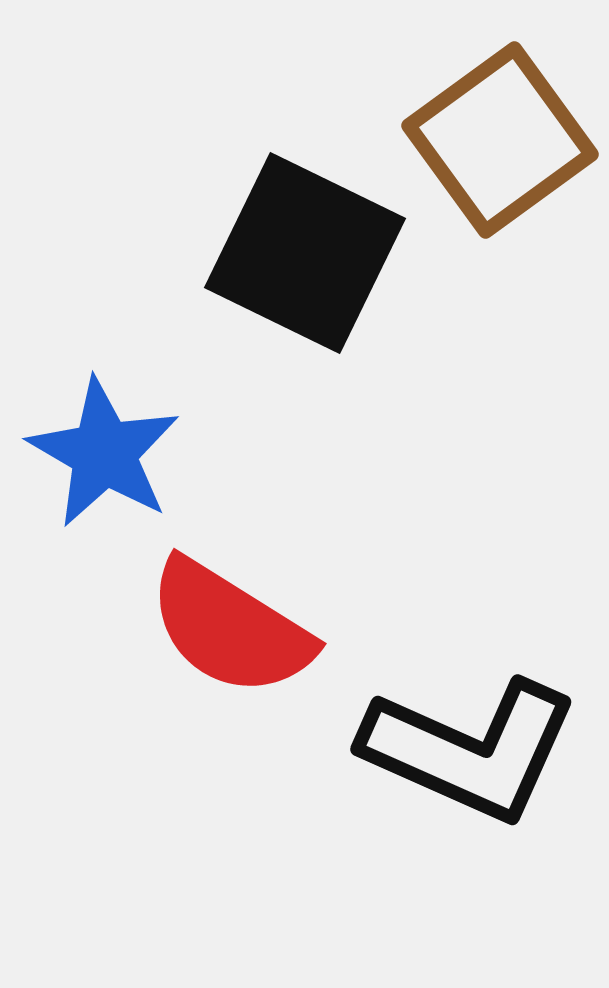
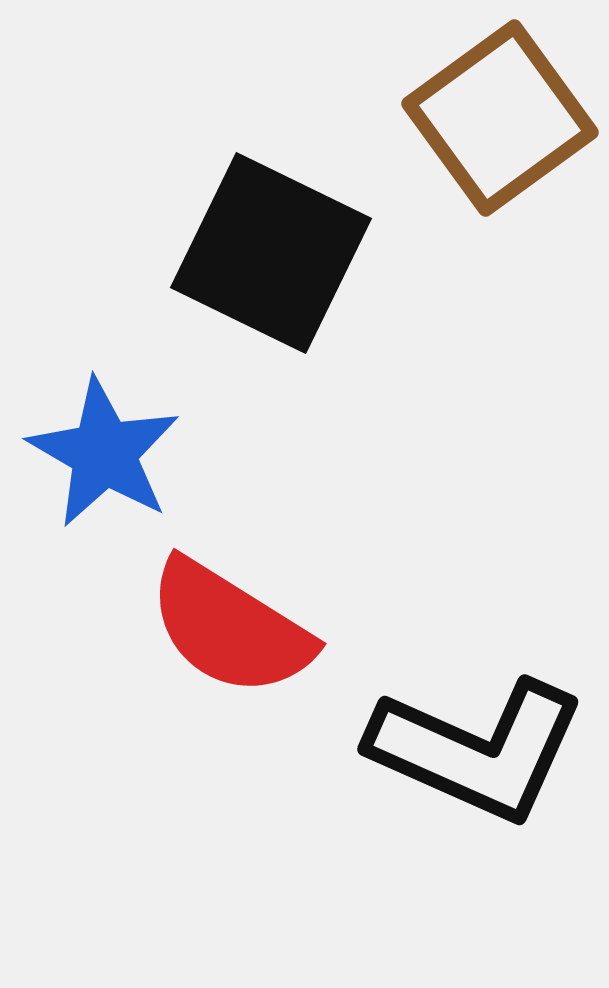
brown square: moved 22 px up
black square: moved 34 px left
black L-shape: moved 7 px right
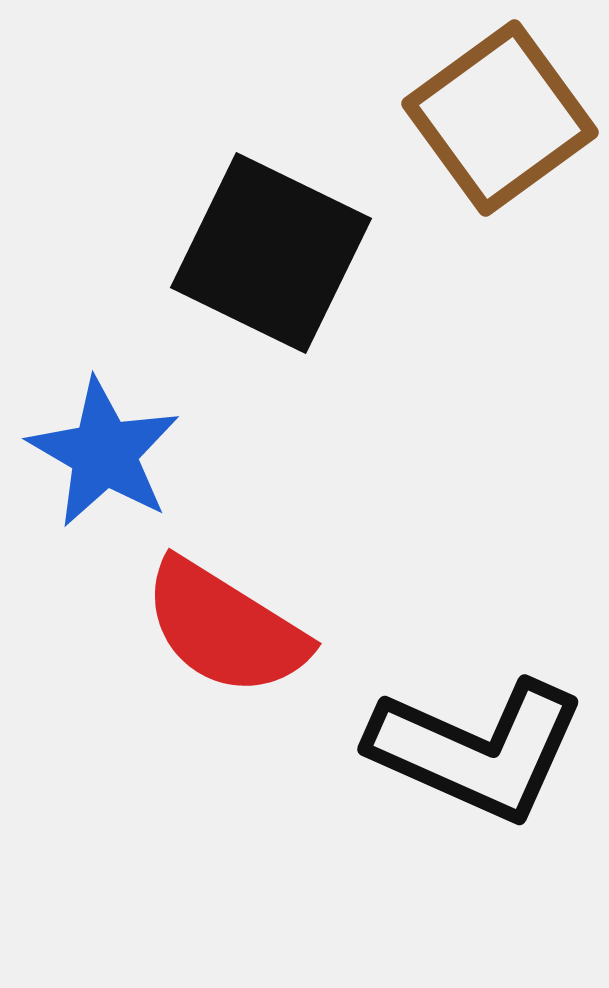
red semicircle: moved 5 px left
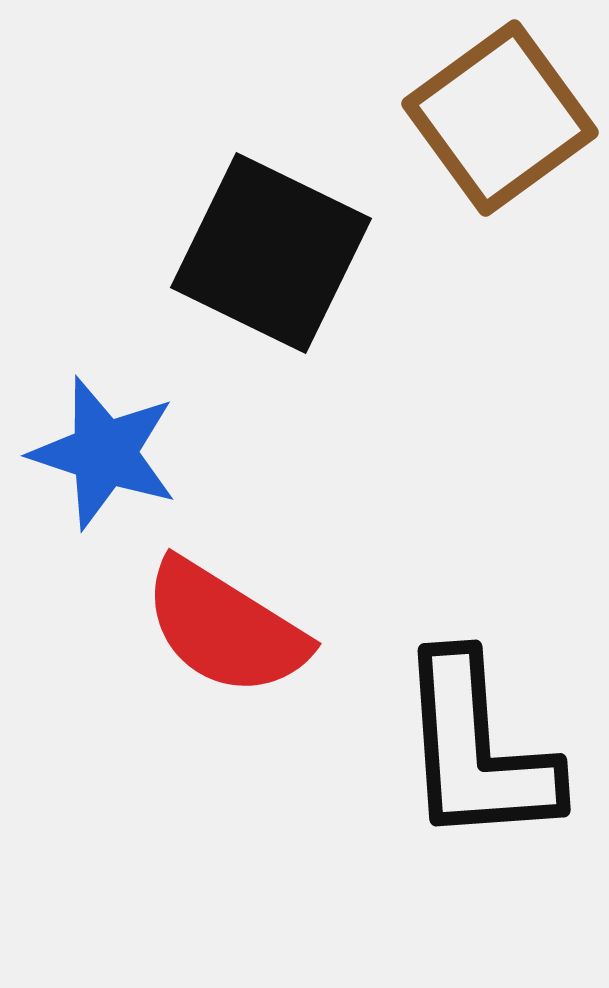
blue star: rotated 12 degrees counterclockwise
black L-shape: rotated 62 degrees clockwise
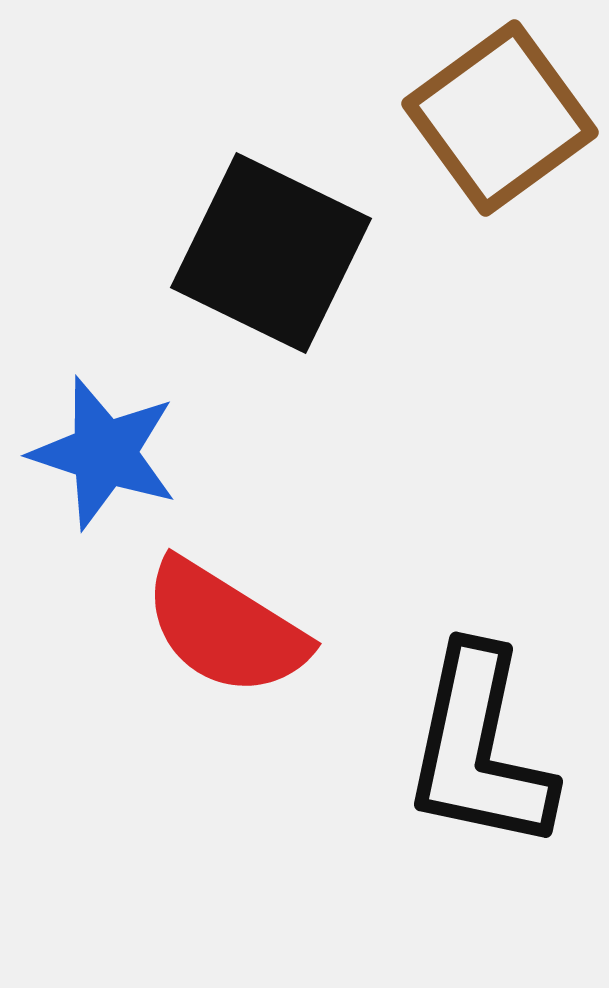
black L-shape: moved 2 px right, 1 px up; rotated 16 degrees clockwise
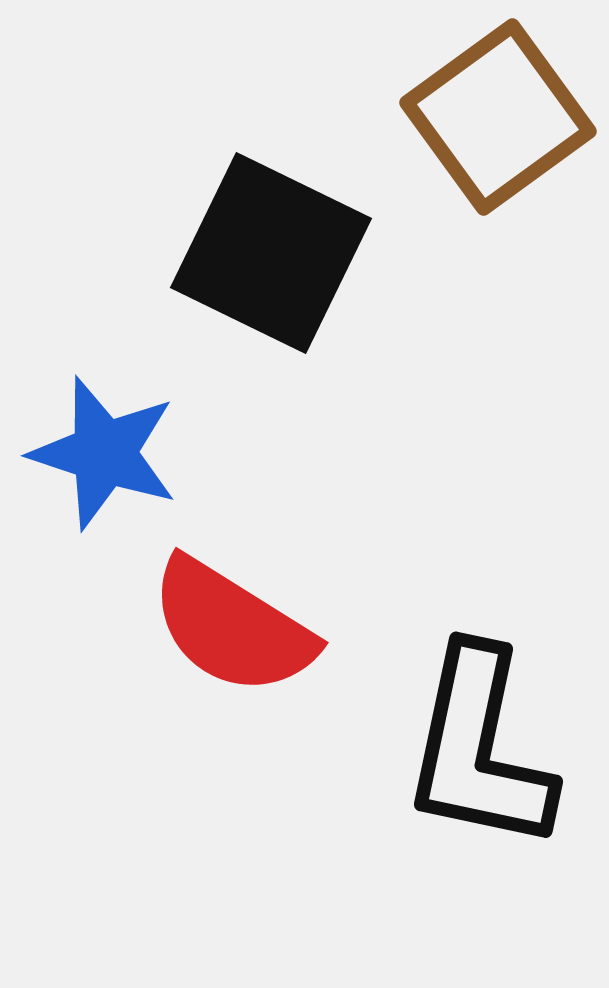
brown square: moved 2 px left, 1 px up
red semicircle: moved 7 px right, 1 px up
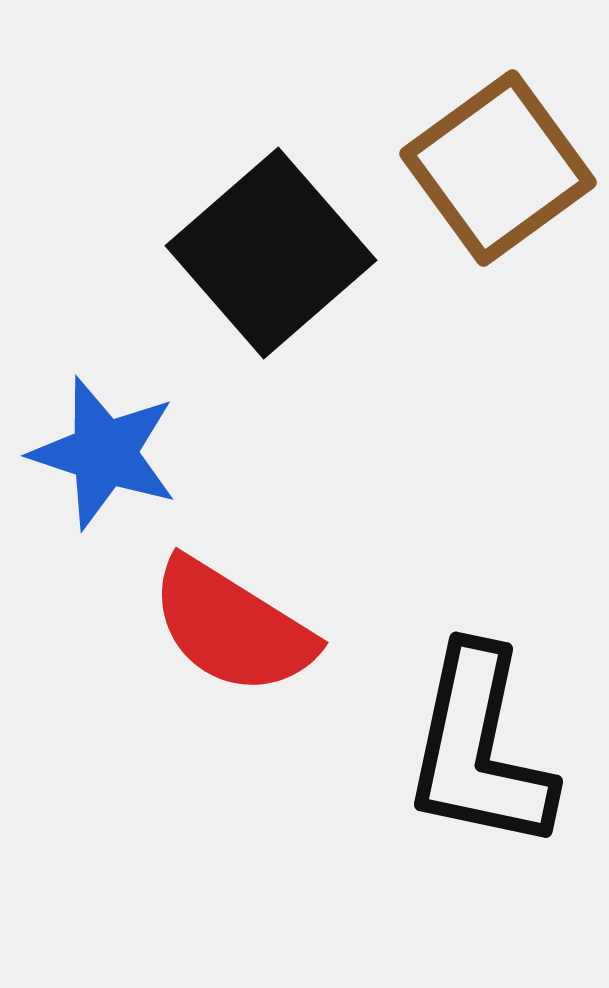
brown square: moved 51 px down
black square: rotated 23 degrees clockwise
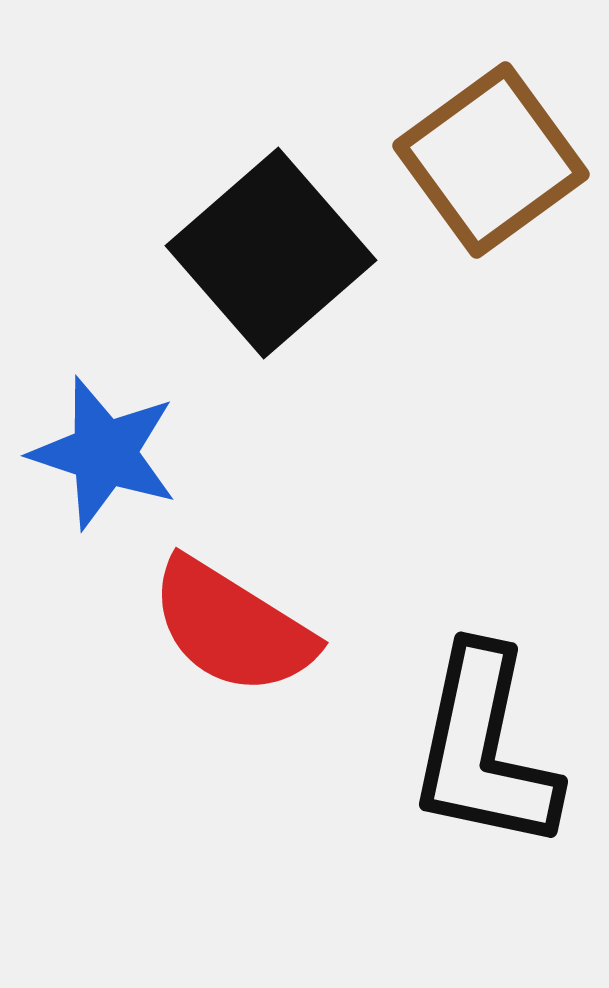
brown square: moved 7 px left, 8 px up
black L-shape: moved 5 px right
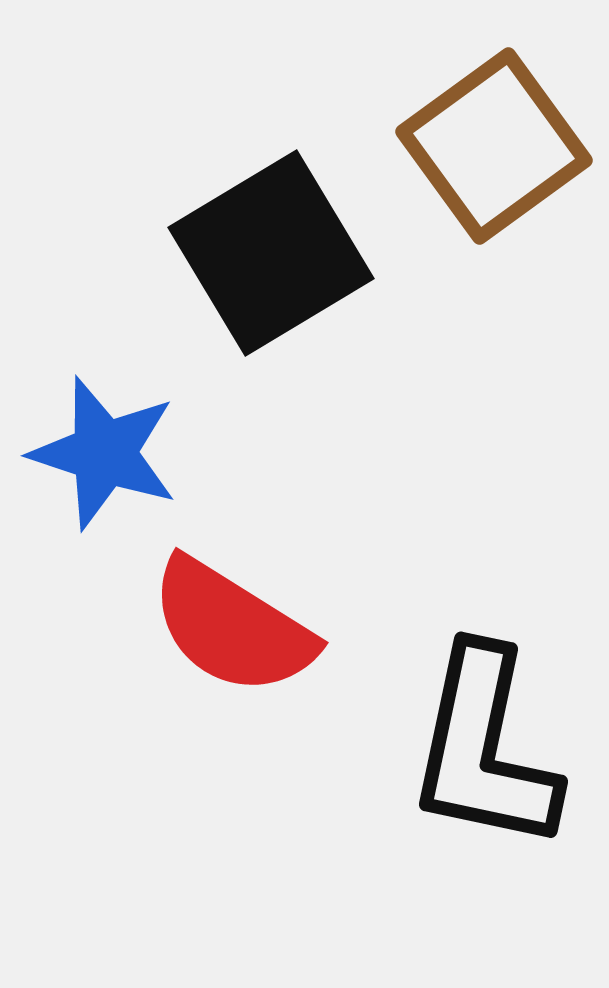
brown square: moved 3 px right, 14 px up
black square: rotated 10 degrees clockwise
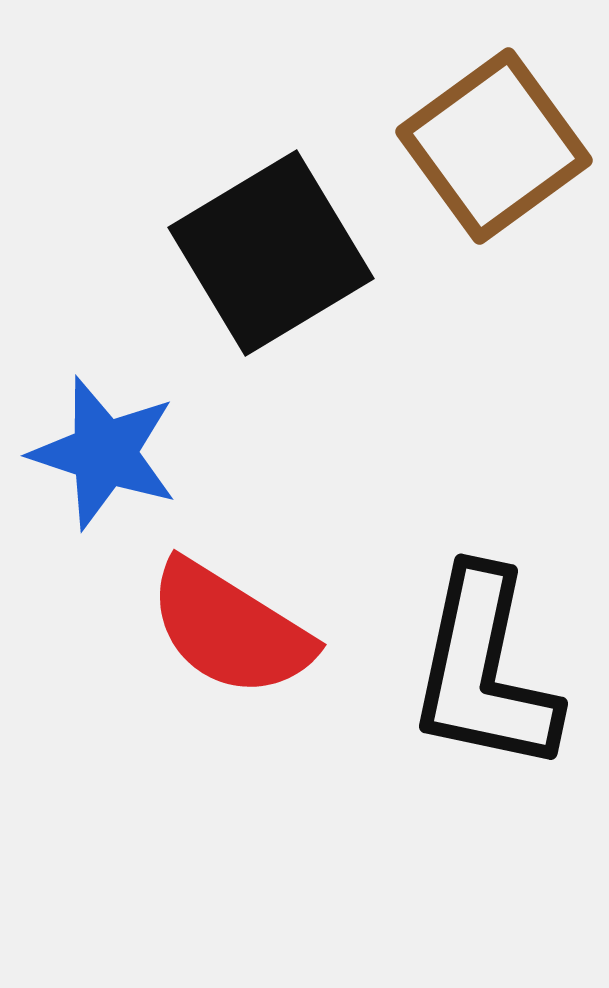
red semicircle: moved 2 px left, 2 px down
black L-shape: moved 78 px up
